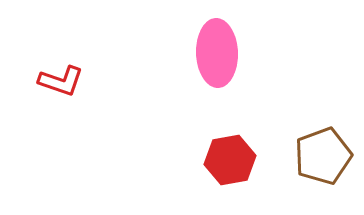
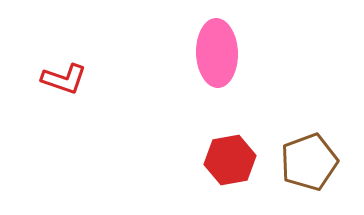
red L-shape: moved 3 px right, 2 px up
brown pentagon: moved 14 px left, 6 px down
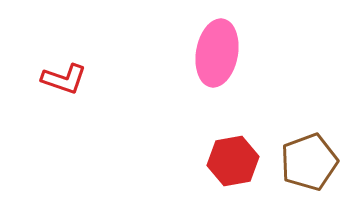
pink ellipse: rotated 12 degrees clockwise
red hexagon: moved 3 px right, 1 px down
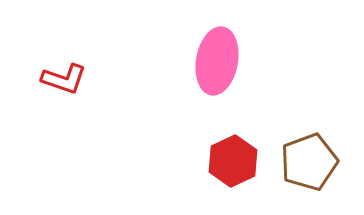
pink ellipse: moved 8 px down
red hexagon: rotated 15 degrees counterclockwise
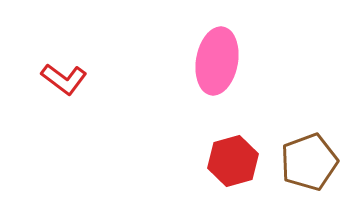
red L-shape: rotated 18 degrees clockwise
red hexagon: rotated 9 degrees clockwise
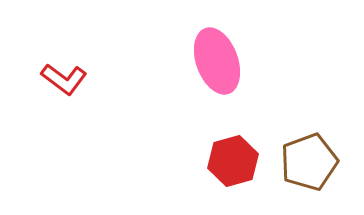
pink ellipse: rotated 30 degrees counterclockwise
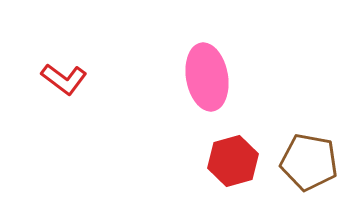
pink ellipse: moved 10 px left, 16 px down; rotated 10 degrees clockwise
brown pentagon: rotated 30 degrees clockwise
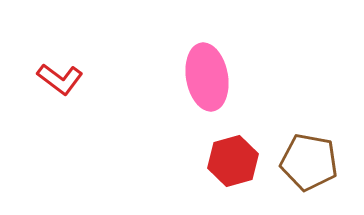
red L-shape: moved 4 px left
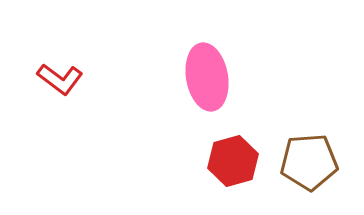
brown pentagon: rotated 14 degrees counterclockwise
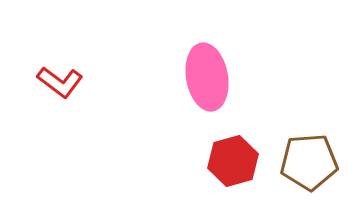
red L-shape: moved 3 px down
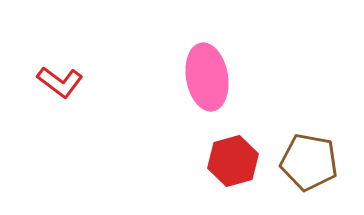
brown pentagon: rotated 14 degrees clockwise
